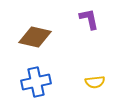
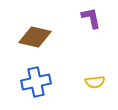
purple L-shape: moved 2 px right, 1 px up
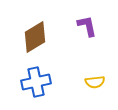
purple L-shape: moved 4 px left, 8 px down
brown diamond: rotated 44 degrees counterclockwise
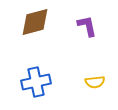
brown diamond: moved 15 px up; rotated 16 degrees clockwise
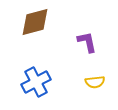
purple L-shape: moved 16 px down
blue cross: rotated 16 degrees counterclockwise
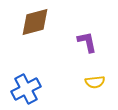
blue cross: moved 10 px left, 7 px down
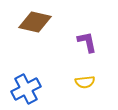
brown diamond: rotated 28 degrees clockwise
yellow semicircle: moved 10 px left
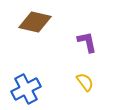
yellow semicircle: rotated 120 degrees counterclockwise
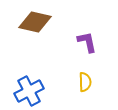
yellow semicircle: rotated 36 degrees clockwise
blue cross: moved 3 px right, 2 px down
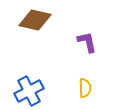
brown diamond: moved 2 px up
yellow semicircle: moved 6 px down
